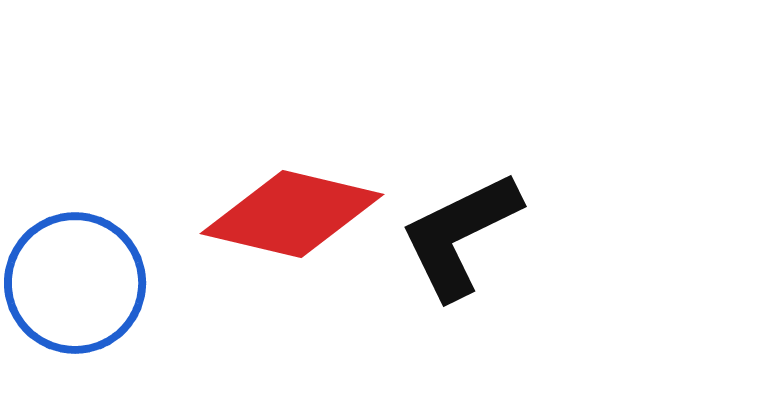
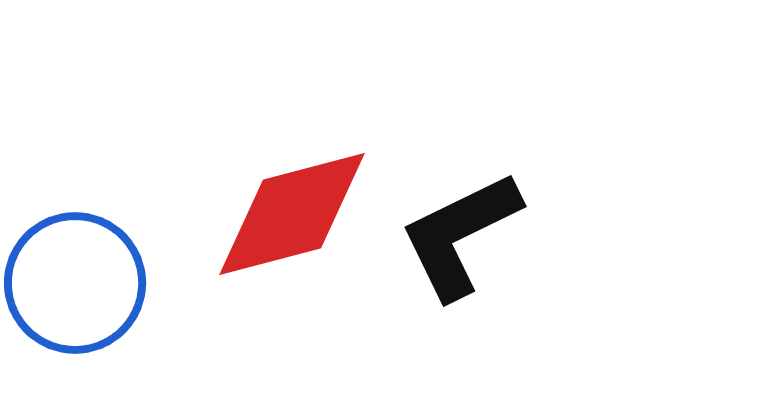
red diamond: rotated 28 degrees counterclockwise
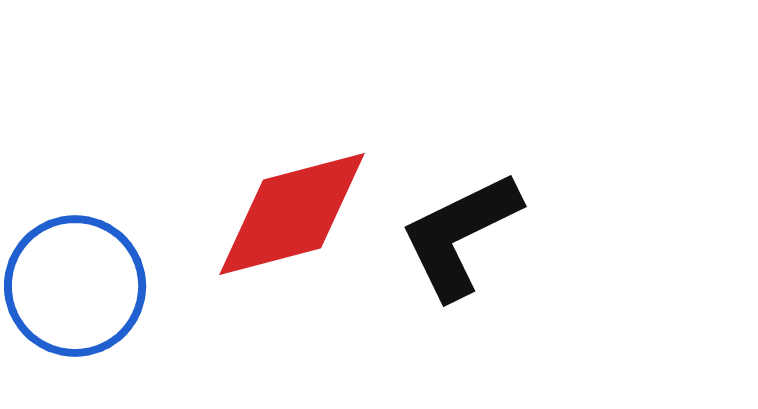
blue circle: moved 3 px down
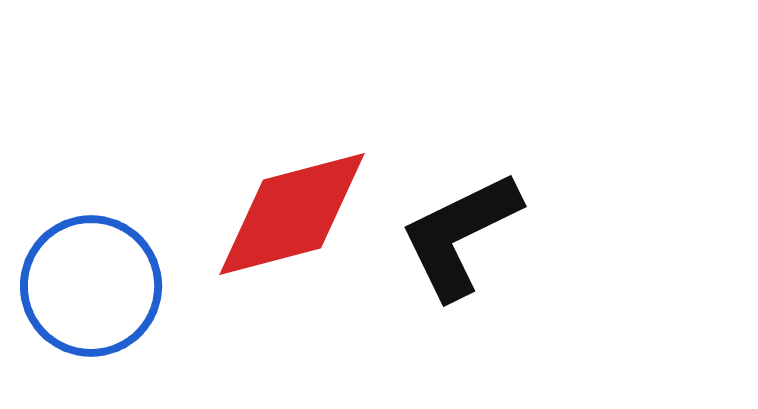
blue circle: moved 16 px right
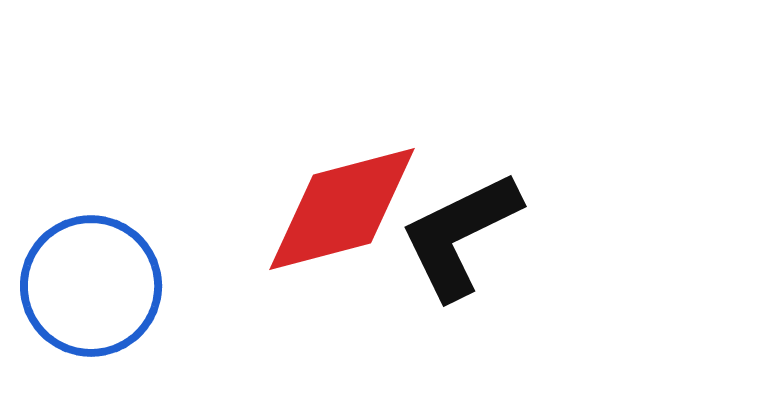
red diamond: moved 50 px right, 5 px up
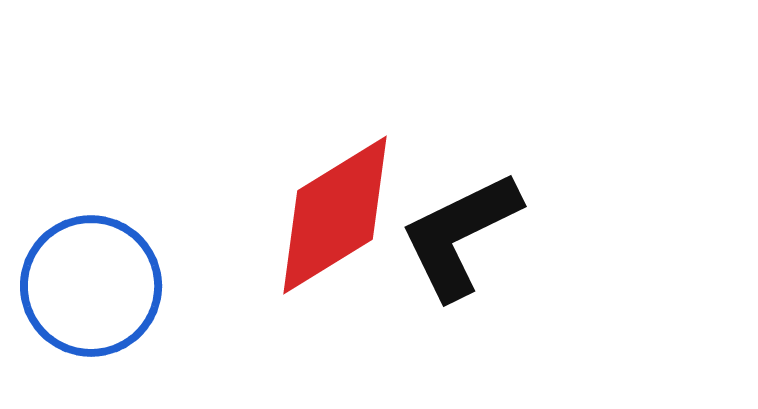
red diamond: moved 7 px left, 6 px down; rotated 17 degrees counterclockwise
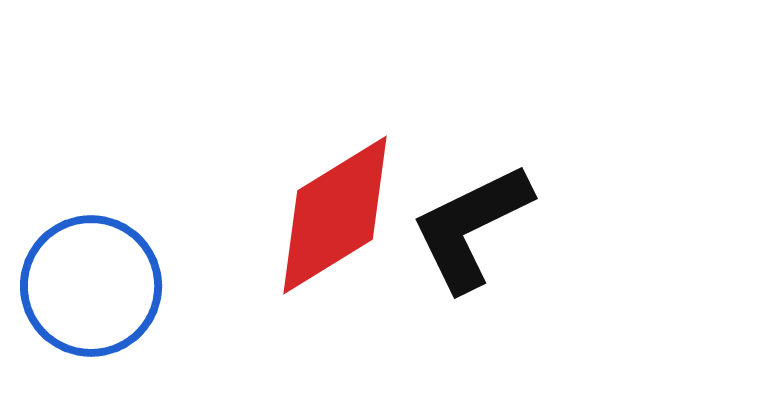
black L-shape: moved 11 px right, 8 px up
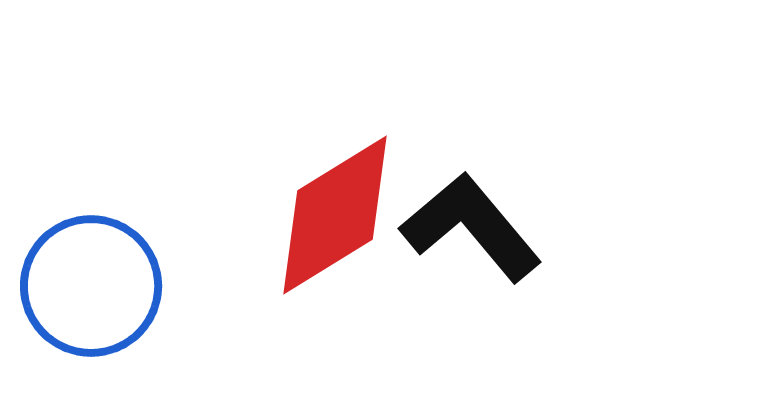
black L-shape: rotated 76 degrees clockwise
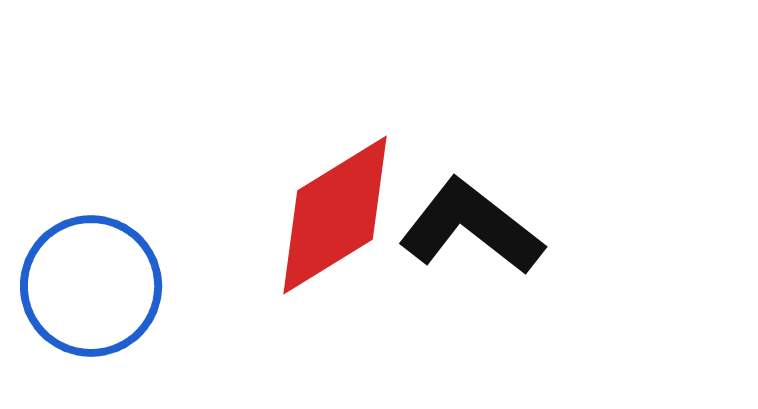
black L-shape: rotated 12 degrees counterclockwise
